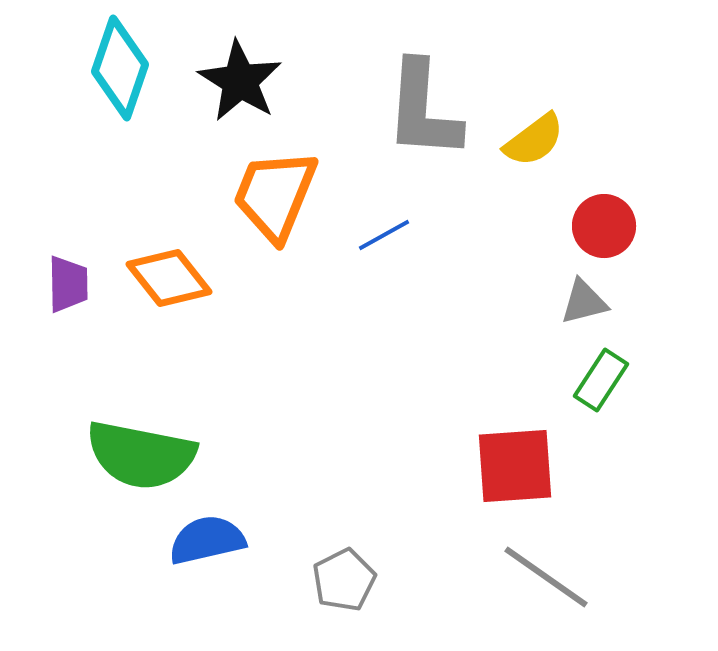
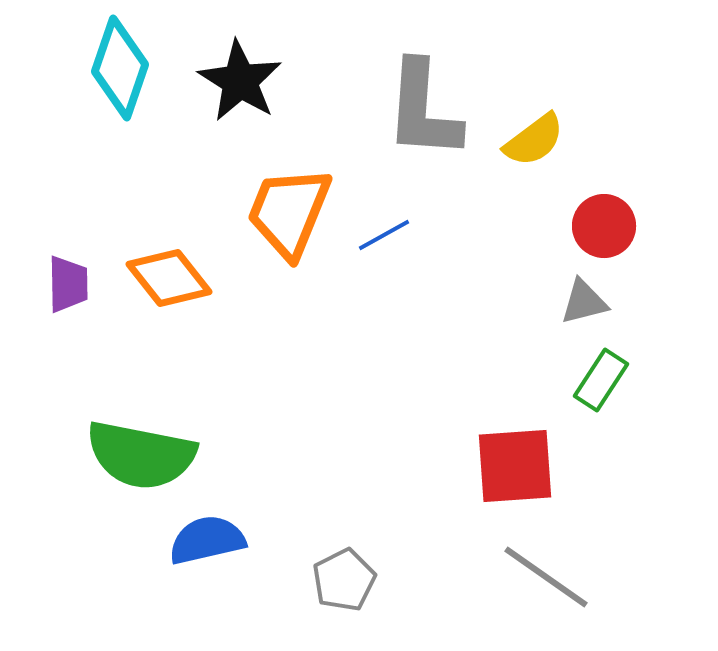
orange trapezoid: moved 14 px right, 17 px down
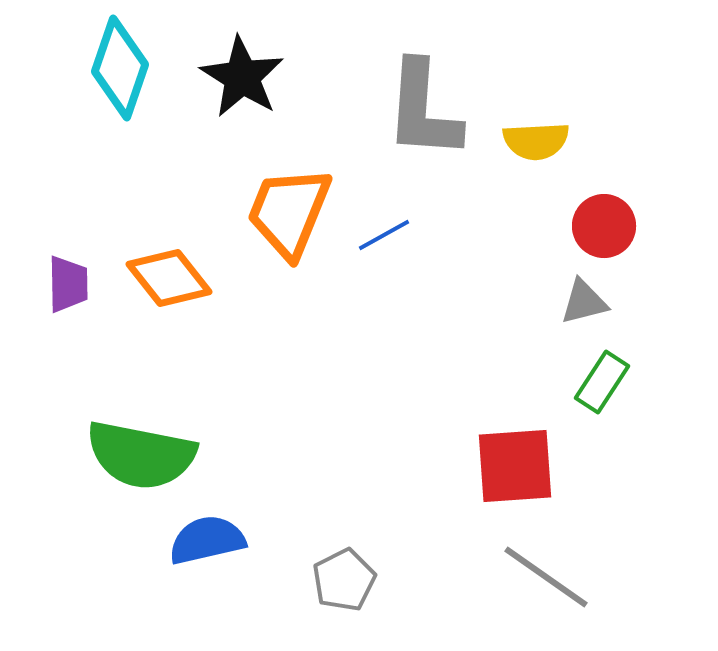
black star: moved 2 px right, 4 px up
yellow semicircle: moved 2 px right, 1 px down; rotated 34 degrees clockwise
green rectangle: moved 1 px right, 2 px down
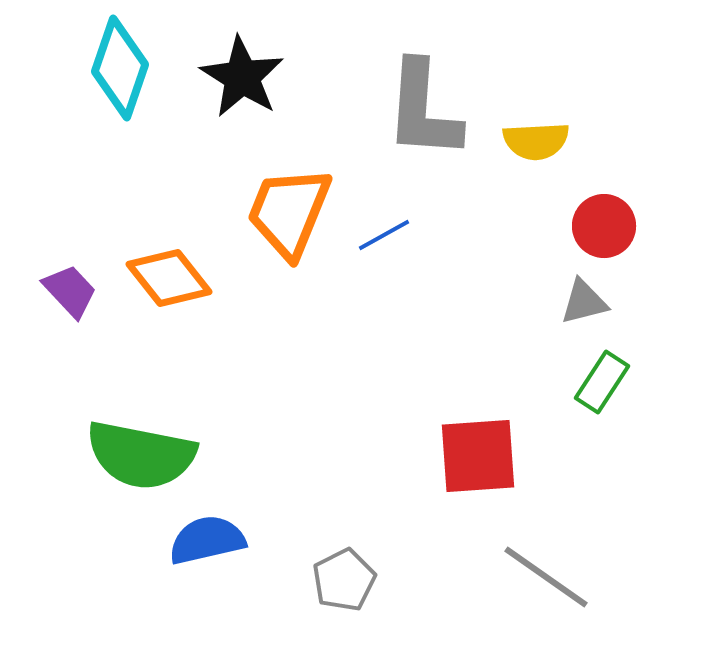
purple trapezoid: moved 2 px right, 7 px down; rotated 42 degrees counterclockwise
red square: moved 37 px left, 10 px up
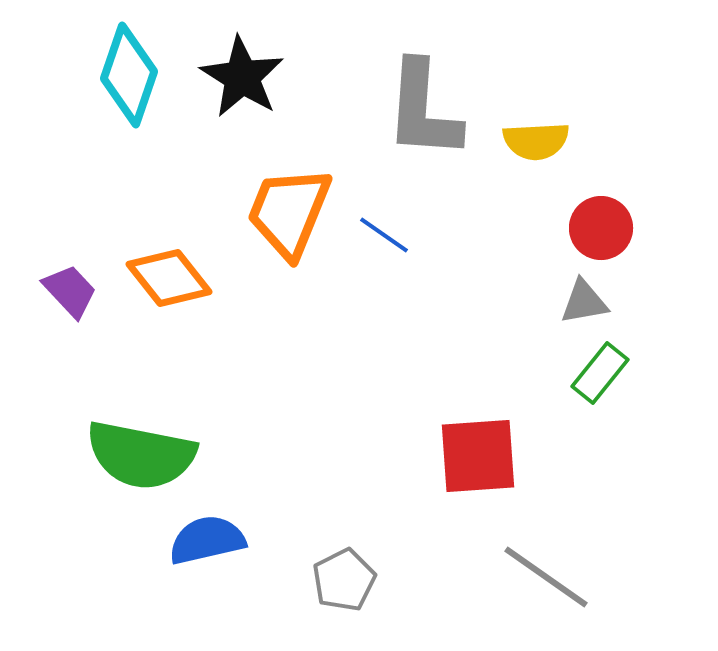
cyan diamond: moved 9 px right, 7 px down
red circle: moved 3 px left, 2 px down
blue line: rotated 64 degrees clockwise
gray triangle: rotated 4 degrees clockwise
green rectangle: moved 2 px left, 9 px up; rotated 6 degrees clockwise
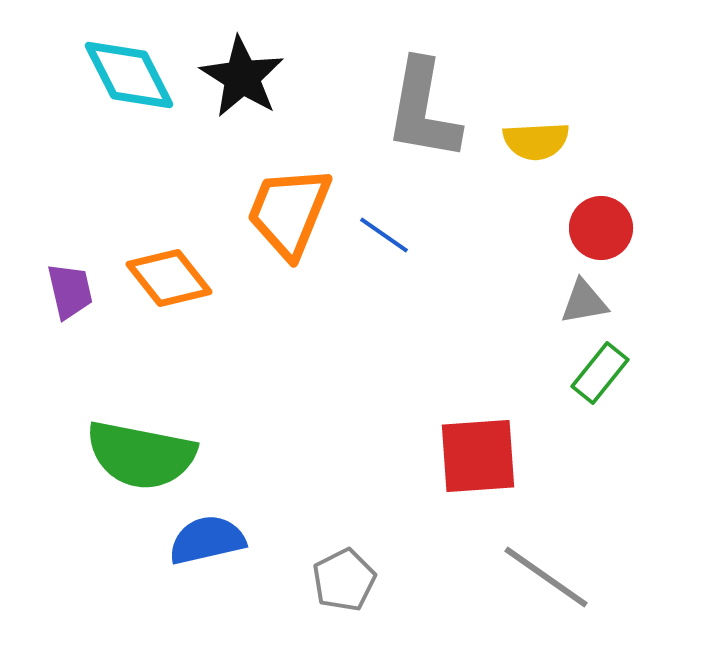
cyan diamond: rotated 46 degrees counterclockwise
gray L-shape: rotated 6 degrees clockwise
purple trapezoid: rotated 30 degrees clockwise
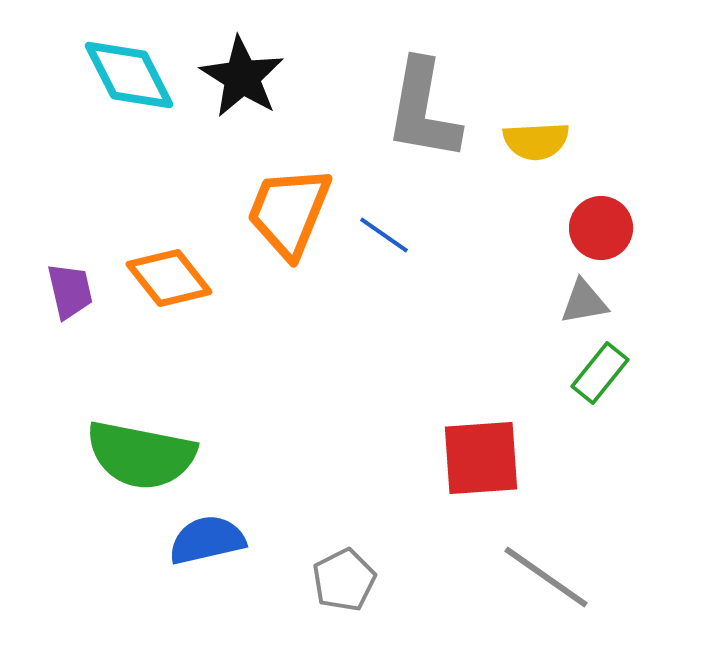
red square: moved 3 px right, 2 px down
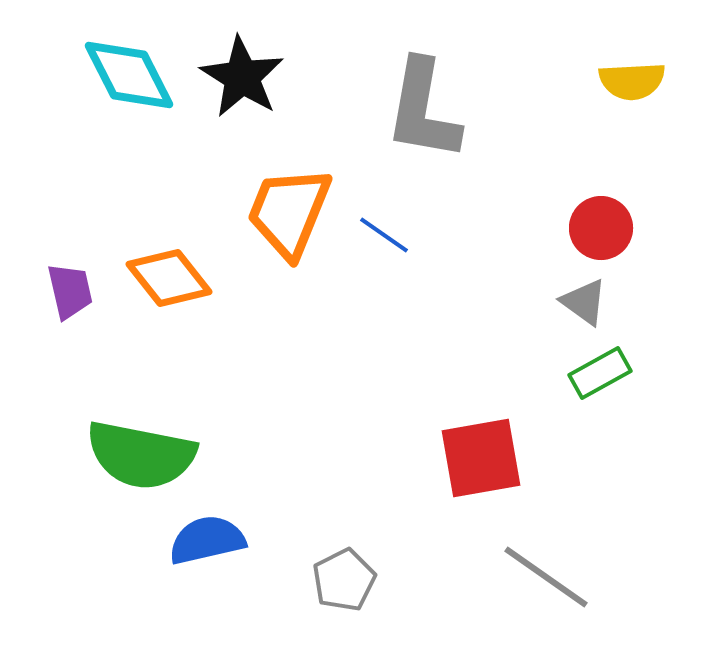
yellow semicircle: moved 96 px right, 60 px up
gray triangle: rotated 46 degrees clockwise
green rectangle: rotated 22 degrees clockwise
red square: rotated 6 degrees counterclockwise
